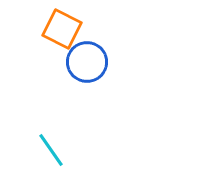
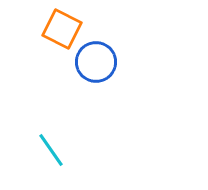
blue circle: moved 9 px right
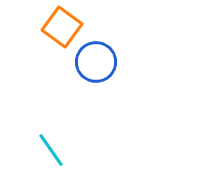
orange square: moved 2 px up; rotated 9 degrees clockwise
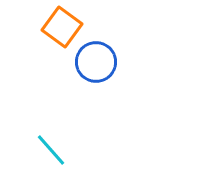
cyan line: rotated 6 degrees counterclockwise
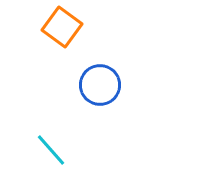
blue circle: moved 4 px right, 23 px down
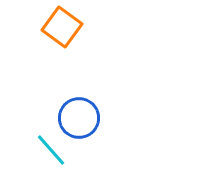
blue circle: moved 21 px left, 33 px down
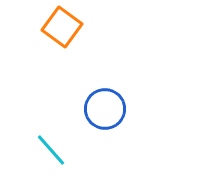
blue circle: moved 26 px right, 9 px up
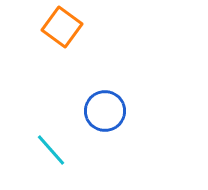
blue circle: moved 2 px down
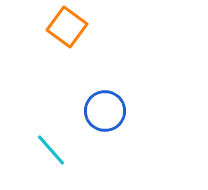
orange square: moved 5 px right
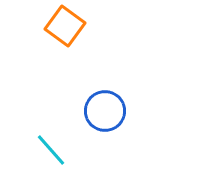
orange square: moved 2 px left, 1 px up
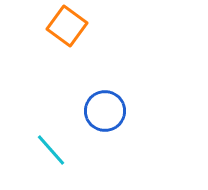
orange square: moved 2 px right
